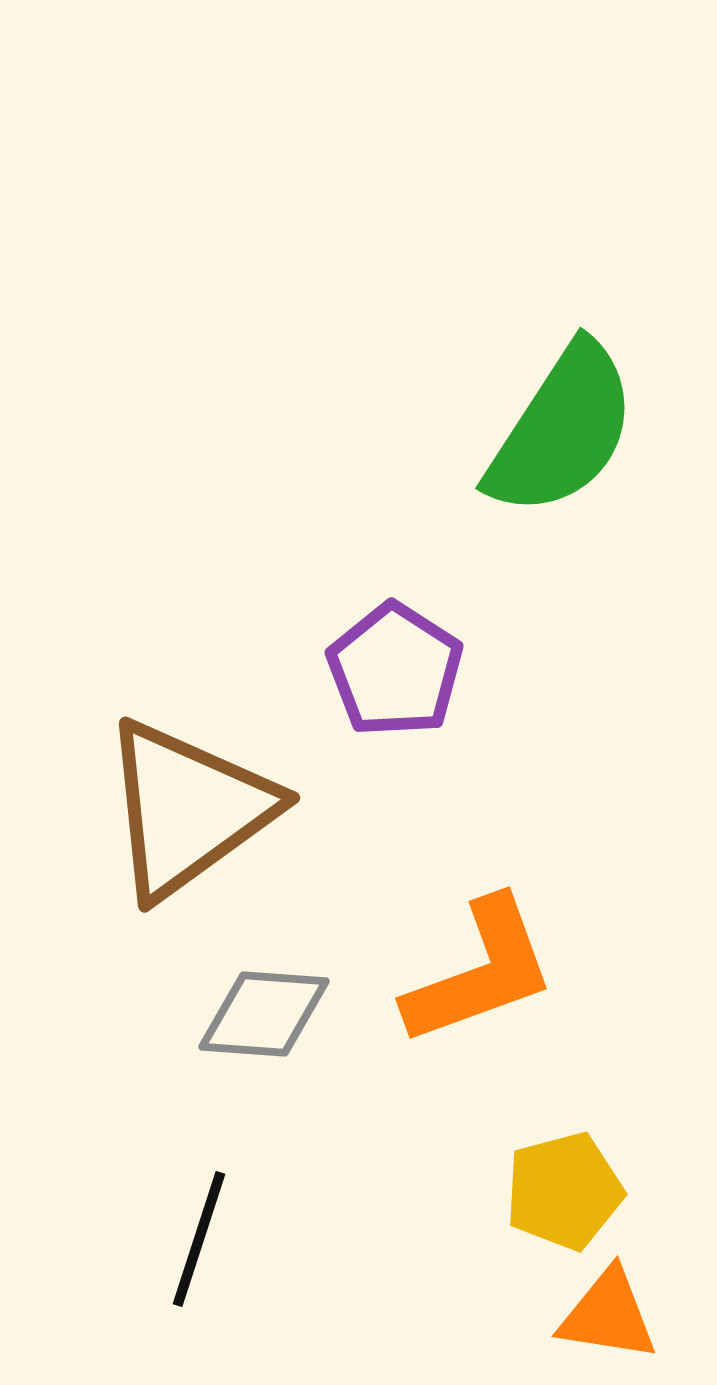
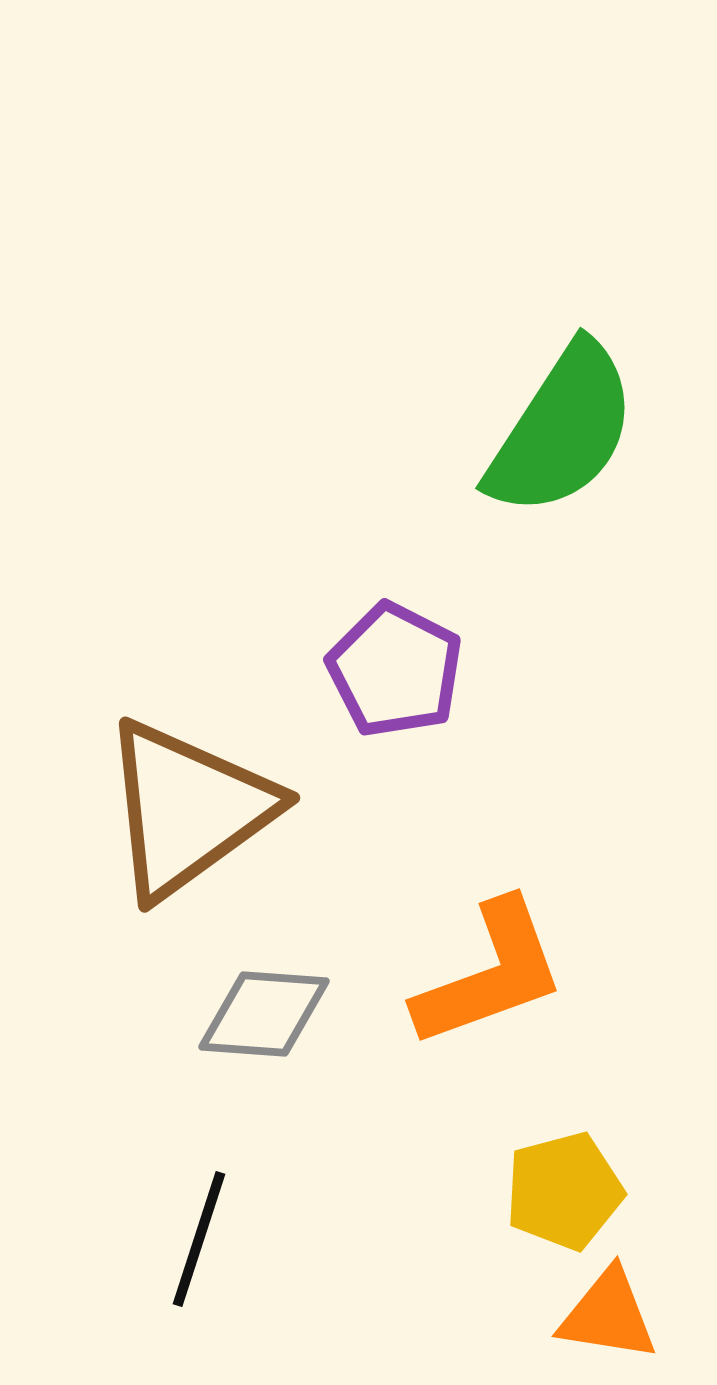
purple pentagon: rotated 6 degrees counterclockwise
orange L-shape: moved 10 px right, 2 px down
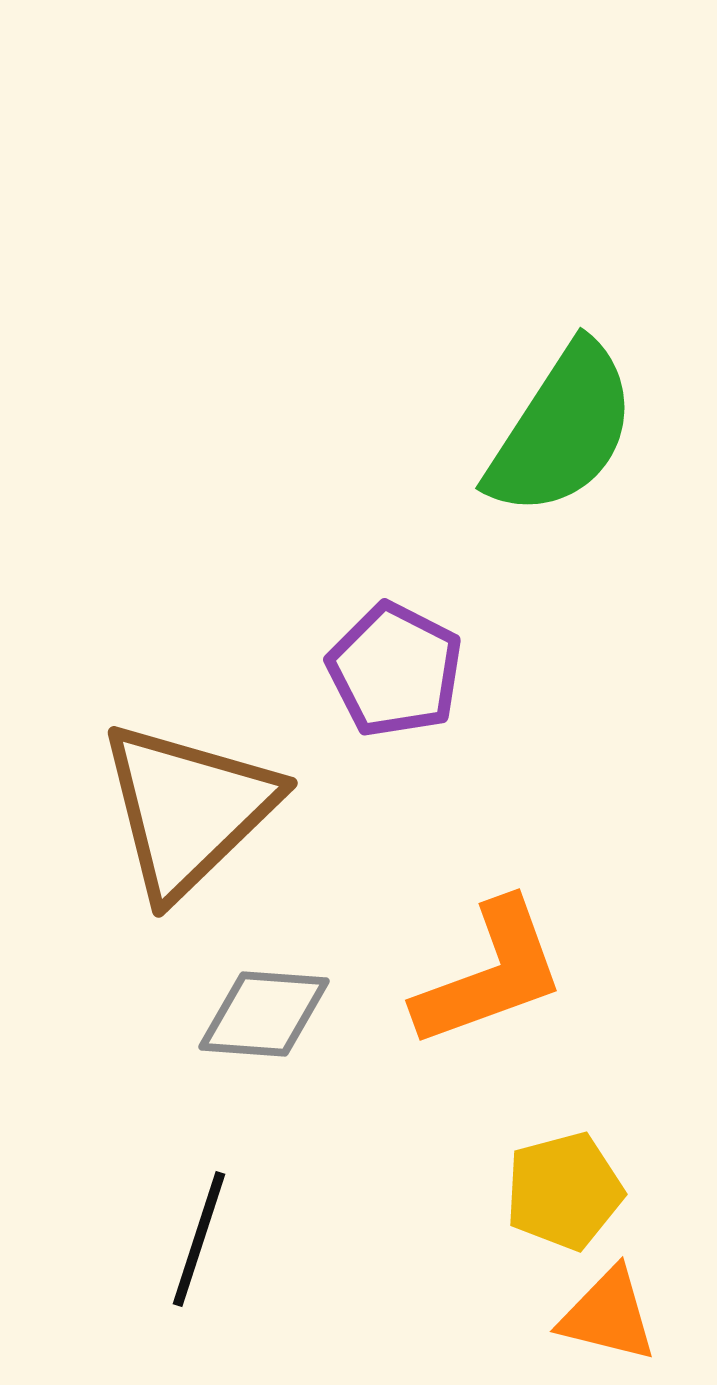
brown triangle: rotated 8 degrees counterclockwise
orange triangle: rotated 5 degrees clockwise
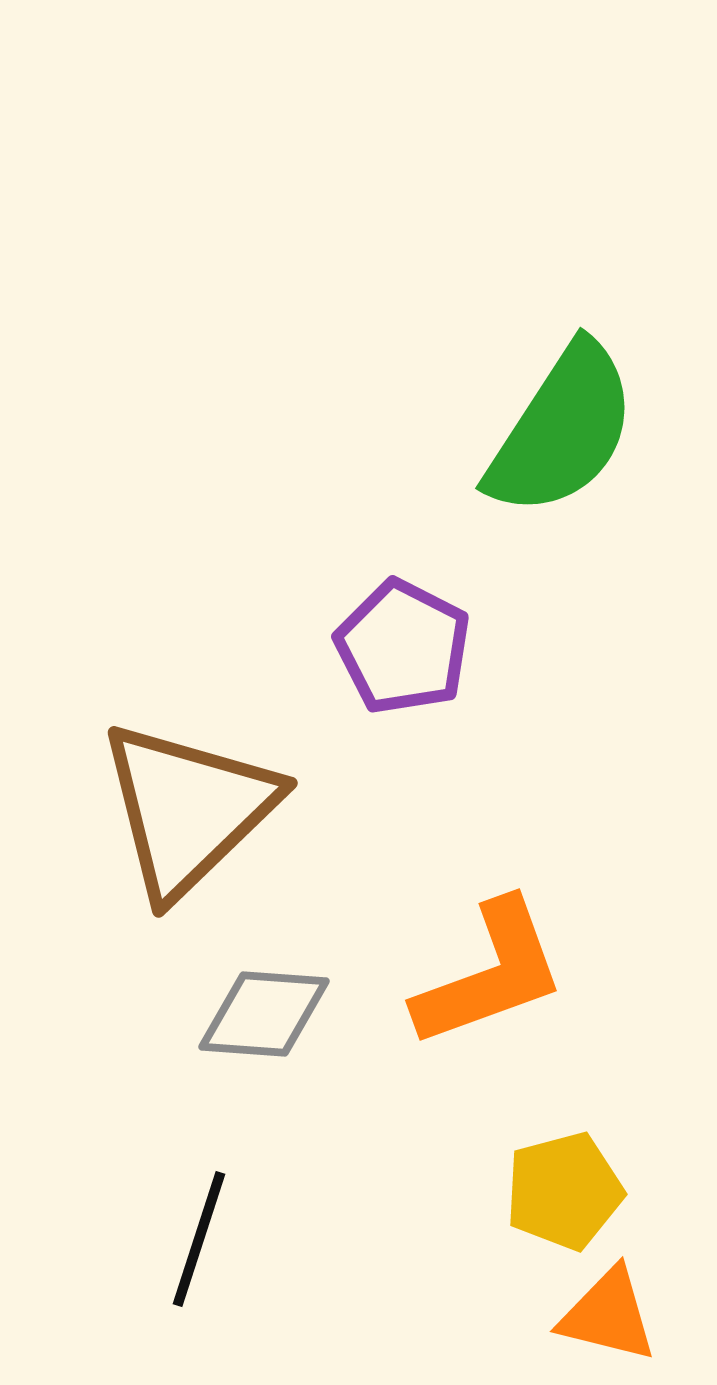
purple pentagon: moved 8 px right, 23 px up
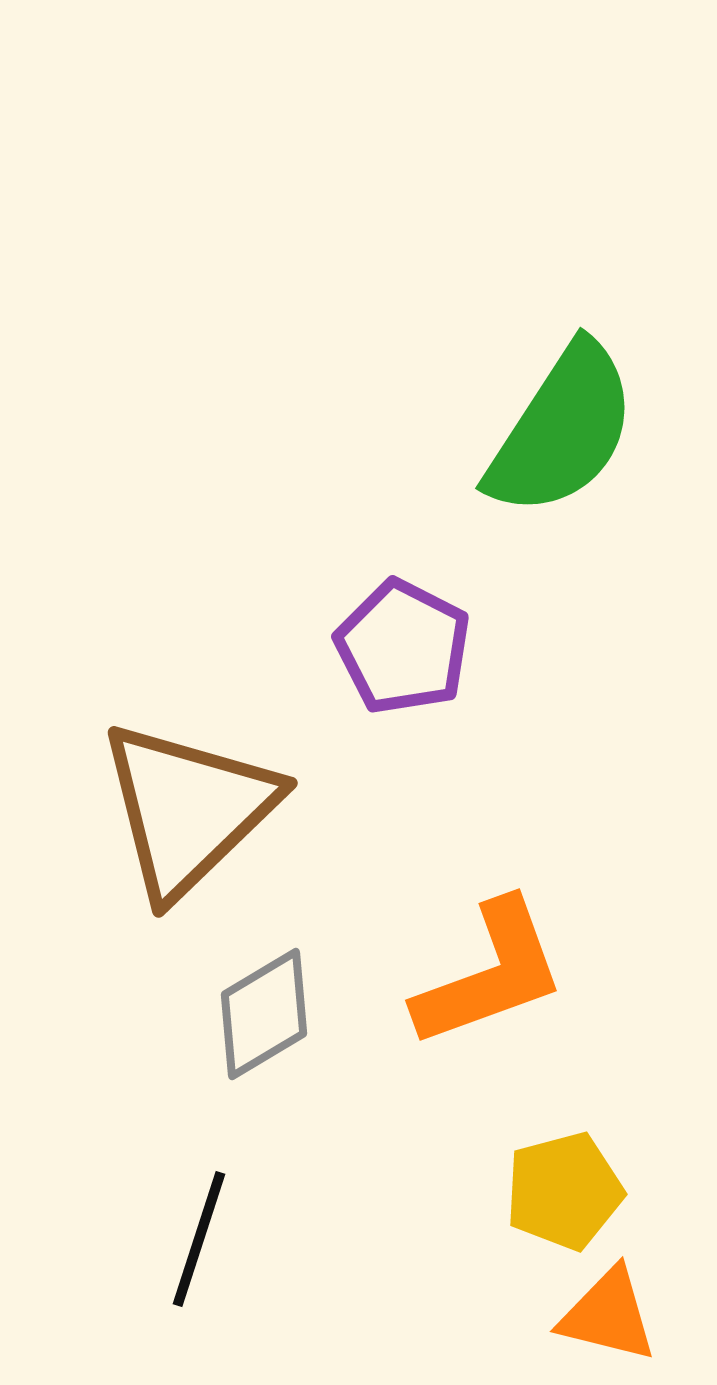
gray diamond: rotated 35 degrees counterclockwise
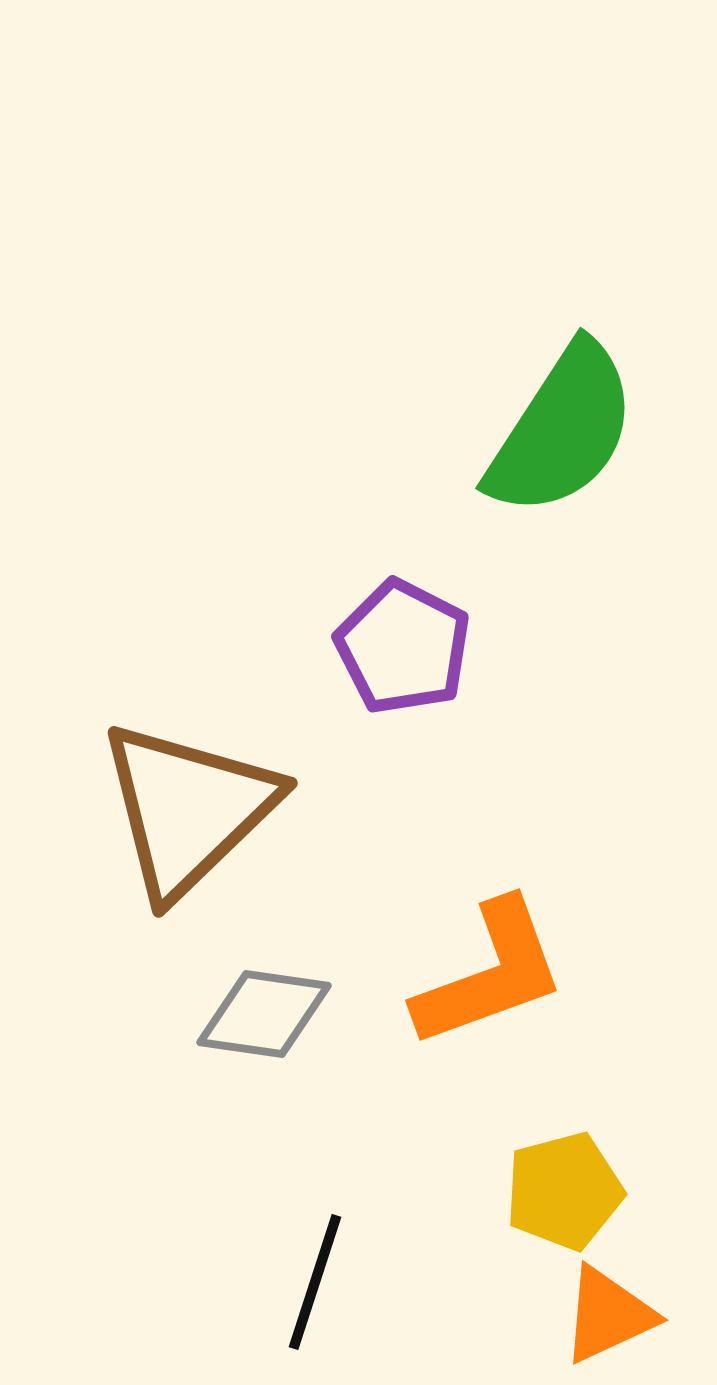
gray diamond: rotated 39 degrees clockwise
black line: moved 116 px right, 43 px down
orange triangle: rotated 39 degrees counterclockwise
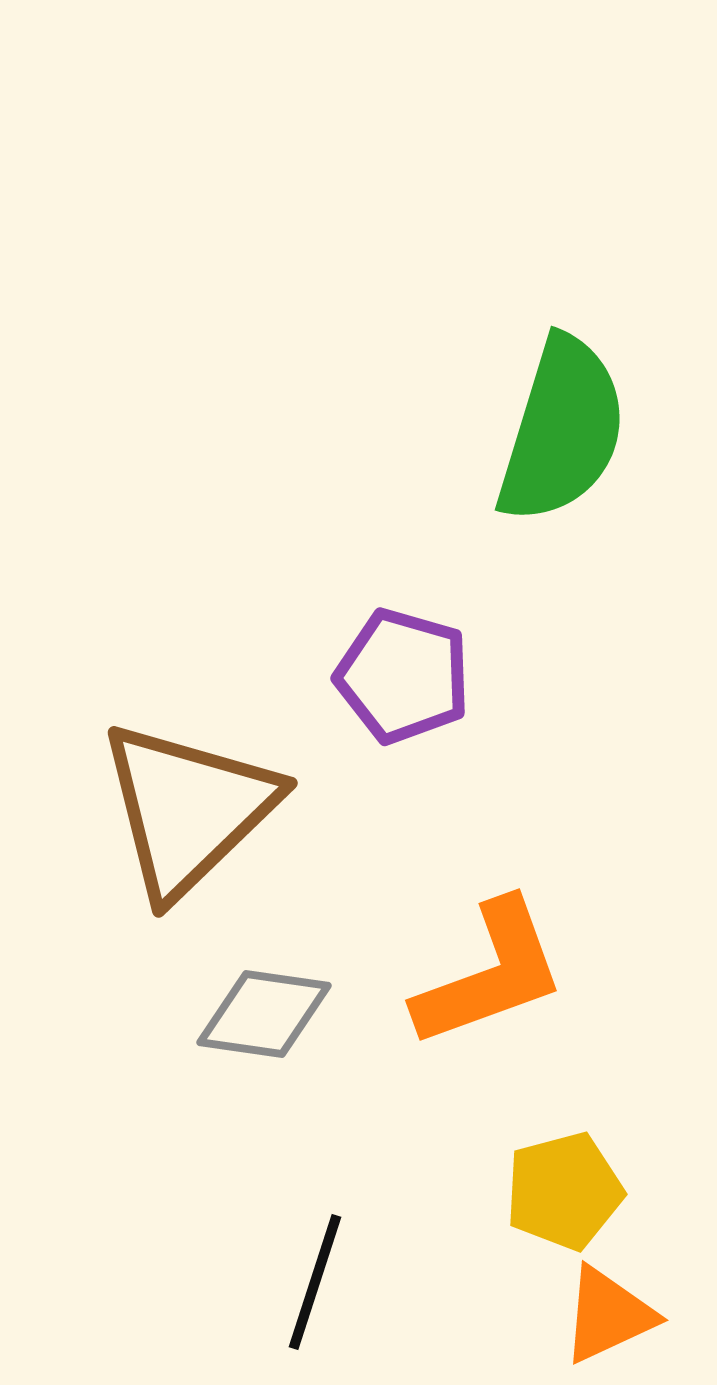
green semicircle: rotated 16 degrees counterclockwise
purple pentagon: moved 29 px down; rotated 11 degrees counterclockwise
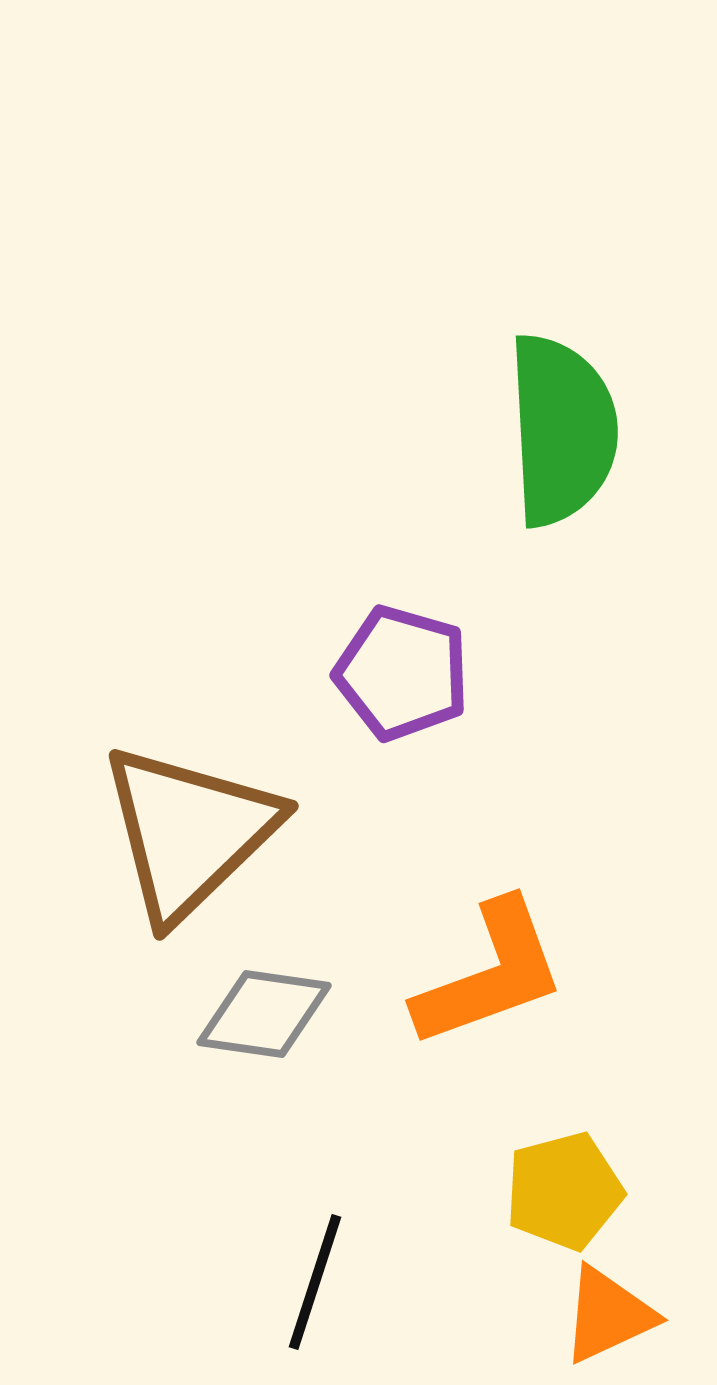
green semicircle: rotated 20 degrees counterclockwise
purple pentagon: moved 1 px left, 3 px up
brown triangle: moved 1 px right, 23 px down
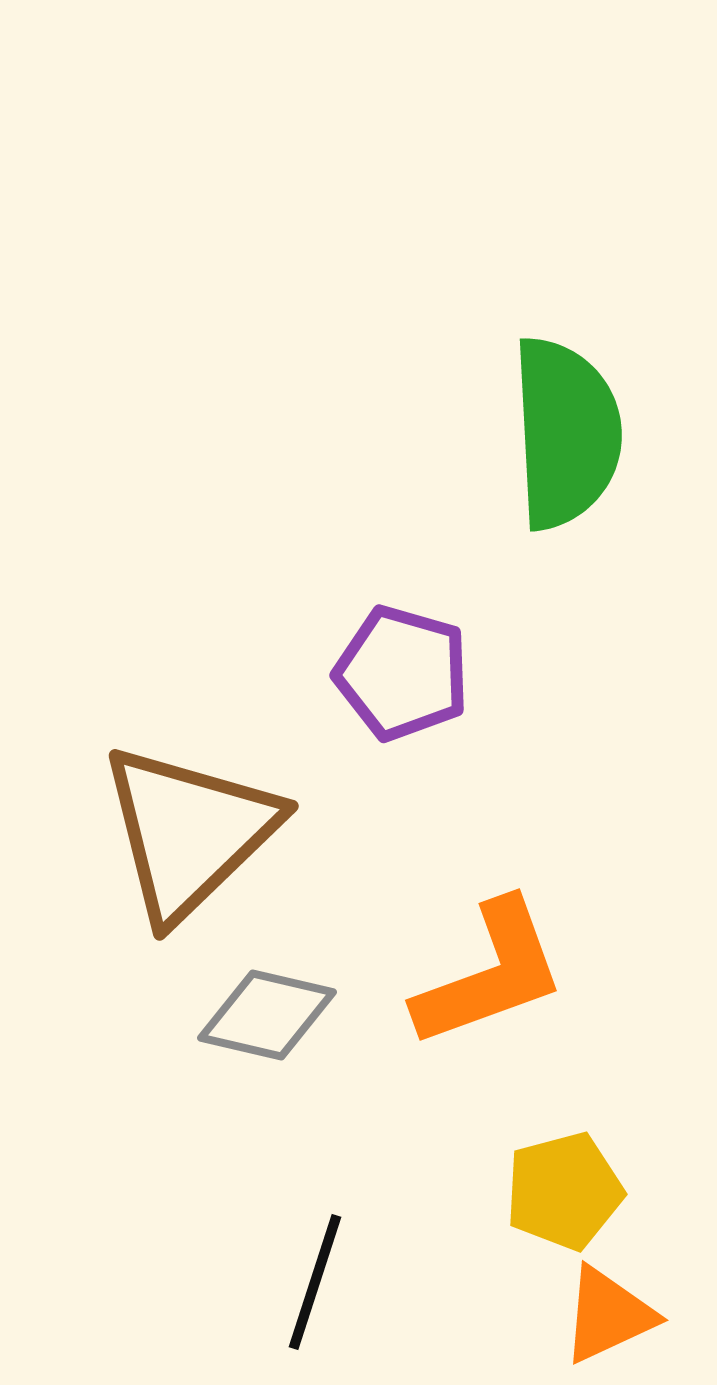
green semicircle: moved 4 px right, 3 px down
gray diamond: moved 3 px right, 1 px down; rotated 5 degrees clockwise
